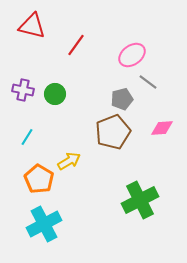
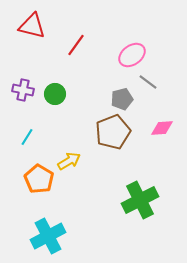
cyan cross: moved 4 px right, 12 px down
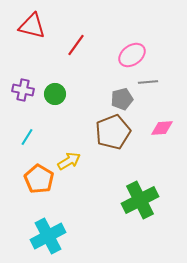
gray line: rotated 42 degrees counterclockwise
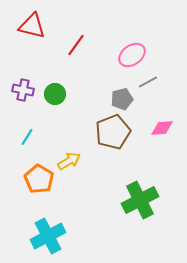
gray line: rotated 24 degrees counterclockwise
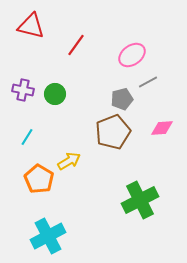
red triangle: moved 1 px left
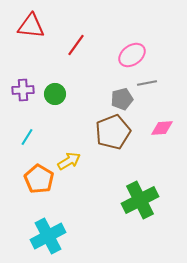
red triangle: rotated 8 degrees counterclockwise
gray line: moved 1 px left, 1 px down; rotated 18 degrees clockwise
purple cross: rotated 15 degrees counterclockwise
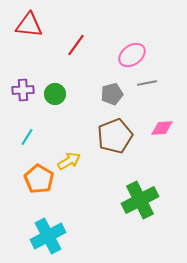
red triangle: moved 2 px left, 1 px up
gray pentagon: moved 10 px left, 5 px up
brown pentagon: moved 2 px right, 4 px down
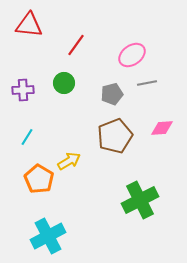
green circle: moved 9 px right, 11 px up
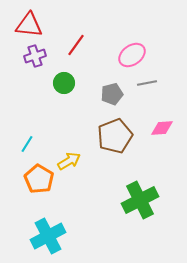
purple cross: moved 12 px right, 34 px up; rotated 15 degrees counterclockwise
cyan line: moved 7 px down
